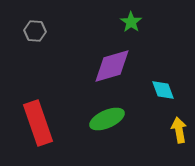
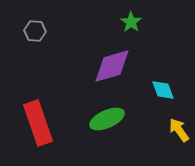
yellow arrow: rotated 25 degrees counterclockwise
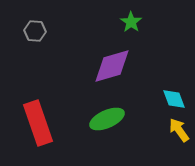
cyan diamond: moved 11 px right, 9 px down
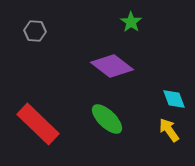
purple diamond: rotated 54 degrees clockwise
green ellipse: rotated 68 degrees clockwise
red rectangle: moved 1 px down; rotated 27 degrees counterclockwise
yellow arrow: moved 10 px left
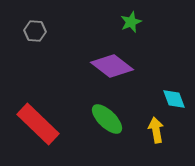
green star: rotated 15 degrees clockwise
yellow arrow: moved 13 px left; rotated 25 degrees clockwise
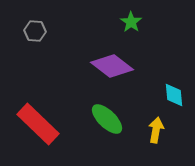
green star: rotated 15 degrees counterclockwise
cyan diamond: moved 4 px up; rotated 15 degrees clockwise
yellow arrow: rotated 20 degrees clockwise
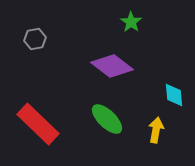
gray hexagon: moved 8 px down; rotated 15 degrees counterclockwise
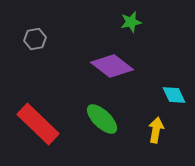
green star: rotated 25 degrees clockwise
cyan diamond: rotated 20 degrees counterclockwise
green ellipse: moved 5 px left
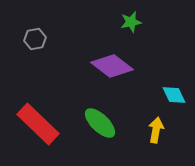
green ellipse: moved 2 px left, 4 px down
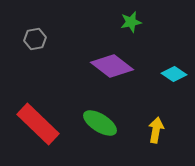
cyan diamond: moved 21 px up; rotated 30 degrees counterclockwise
green ellipse: rotated 12 degrees counterclockwise
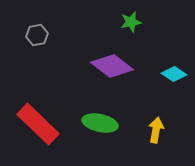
gray hexagon: moved 2 px right, 4 px up
green ellipse: rotated 20 degrees counterclockwise
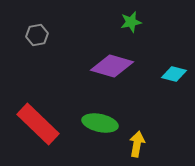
purple diamond: rotated 21 degrees counterclockwise
cyan diamond: rotated 20 degrees counterclockwise
yellow arrow: moved 19 px left, 14 px down
